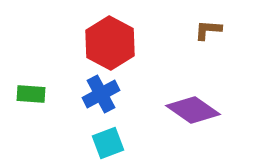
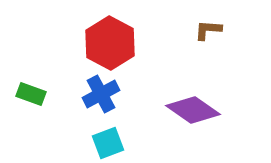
green rectangle: rotated 16 degrees clockwise
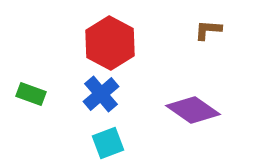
blue cross: rotated 12 degrees counterclockwise
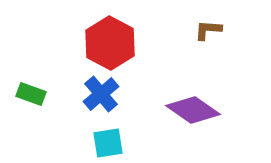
cyan square: rotated 12 degrees clockwise
